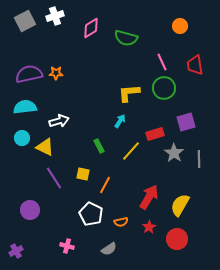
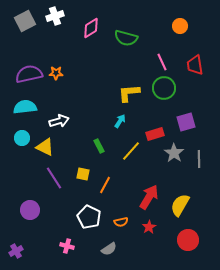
white pentagon: moved 2 px left, 3 px down
red circle: moved 11 px right, 1 px down
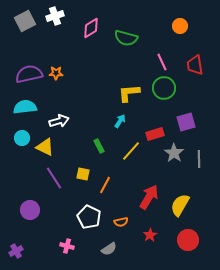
red star: moved 1 px right, 8 px down
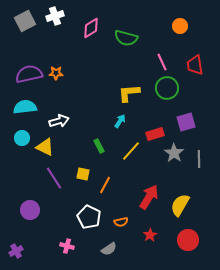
green circle: moved 3 px right
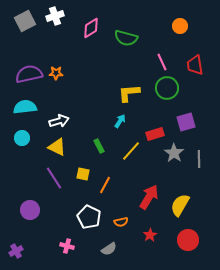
yellow triangle: moved 12 px right
